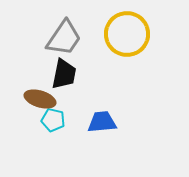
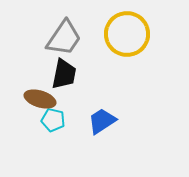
blue trapezoid: moved 1 px up; rotated 28 degrees counterclockwise
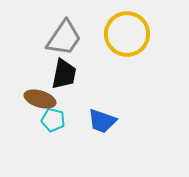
blue trapezoid: rotated 128 degrees counterclockwise
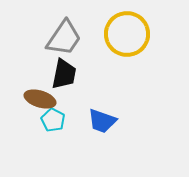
cyan pentagon: rotated 15 degrees clockwise
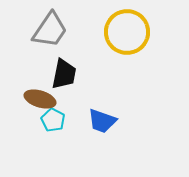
yellow circle: moved 2 px up
gray trapezoid: moved 14 px left, 8 px up
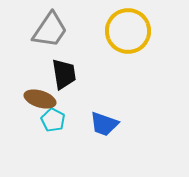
yellow circle: moved 1 px right, 1 px up
black trapezoid: rotated 20 degrees counterclockwise
blue trapezoid: moved 2 px right, 3 px down
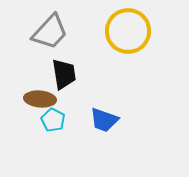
gray trapezoid: moved 2 px down; rotated 9 degrees clockwise
brown ellipse: rotated 12 degrees counterclockwise
blue trapezoid: moved 4 px up
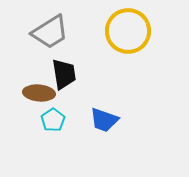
gray trapezoid: rotated 15 degrees clockwise
brown ellipse: moved 1 px left, 6 px up
cyan pentagon: rotated 10 degrees clockwise
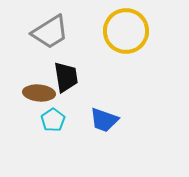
yellow circle: moved 2 px left
black trapezoid: moved 2 px right, 3 px down
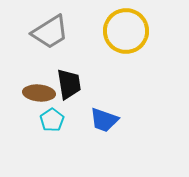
black trapezoid: moved 3 px right, 7 px down
cyan pentagon: moved 1 px left
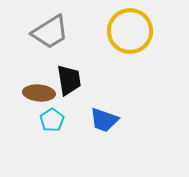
yellow circle: moved 4 px right
black trapezoid: moved 4 px up
